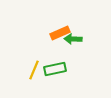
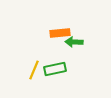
orange rectangle: rotated 18 degrees clockwise
green arrow: moved 1 px right, 3 px down
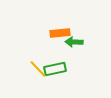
yellow line: moved 4 px right, 1 px up; rotated 66 degrees counterclockwise
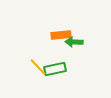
orange rectangle: moved 1 px right, 2 px down
yellow line: moved 2 px up
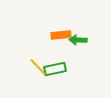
green arrow: moved 4 px right, 2 px up
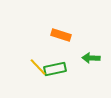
orange rectangle: rotated 24 degrees clockwise
green arrow: moved 13 px right, 18 px down
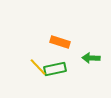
orange rectangle: moved 1 px left, 7 px down
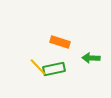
green rectangle: moved 1 px left
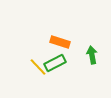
green arrow: moved 1 px right, 3 px up; rotated 78 degrees clockwise
green rectangle: moved 1 px right, 6 px up; rotated 15 degrees counterclockwise
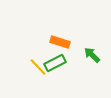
green arrow: rotated 36 degrees counterclockwise
